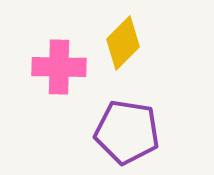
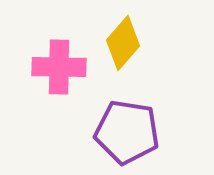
yellow diamond: rotated 4 degrees counterclockwise
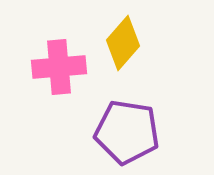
pink cross: rotated 6 degrees counterclockwise
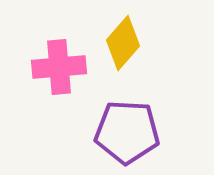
purple pentagon: rotated 6 degrees counterclockwise
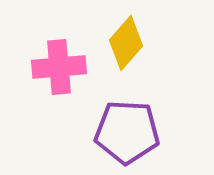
yellow diamond: moved 3 px right
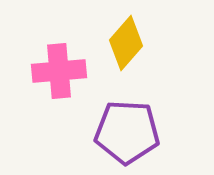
pink cross: moved 4 px down
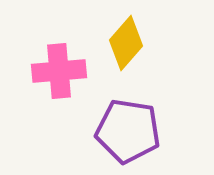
purple pentagon: moved 1 px right, 1 px up; rotated 6 degrees clockwise
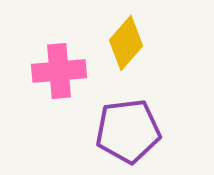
purple pentagon: rotated 16 degrees counterclockwise
